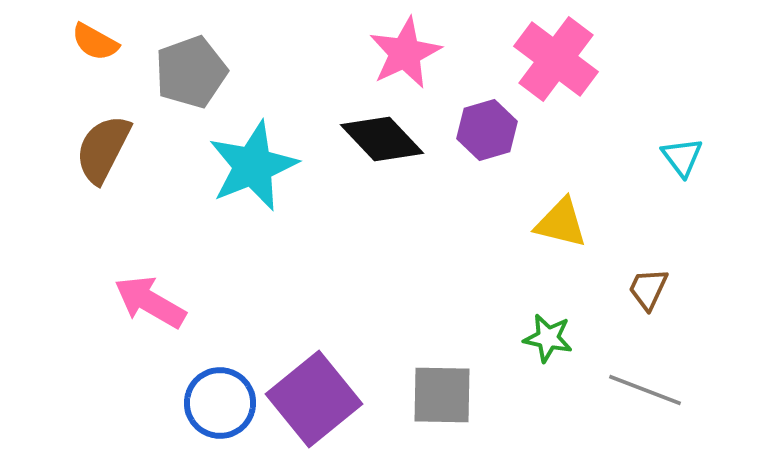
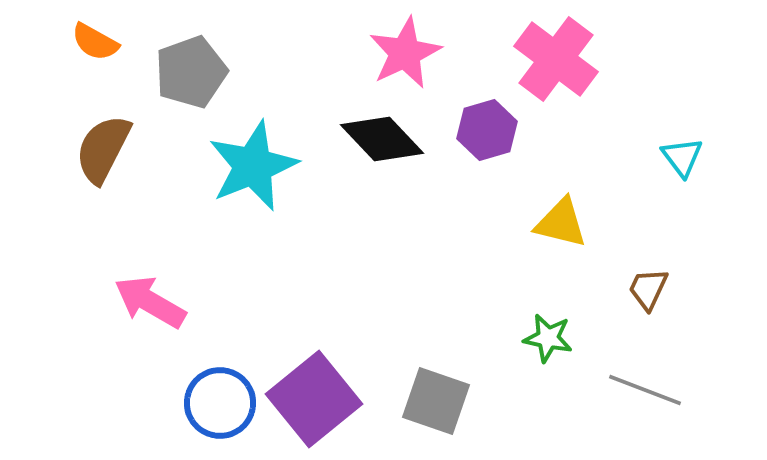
gray square: moved 6 px left, 6 px down; rotated 18 degrees clockwise
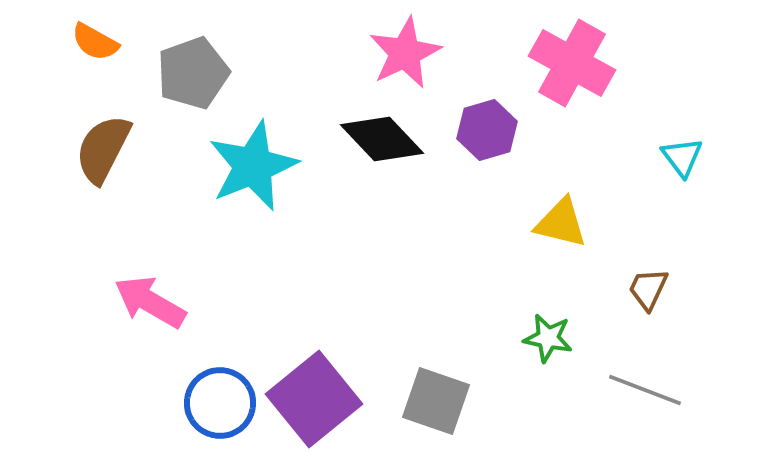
pink cross: moved 16 px right, 4 px down; rotated 8 degrees counterclockwise
gray pentagon: moved 2 px right, 1 px down
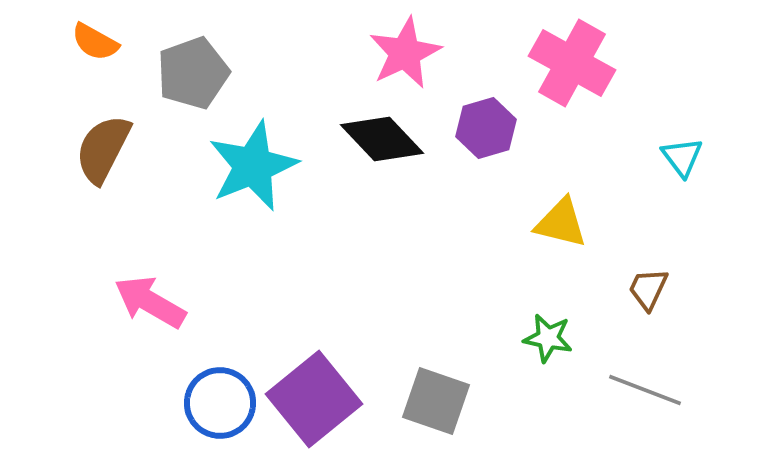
purple hexagon: moved 1 px left, 2 px up
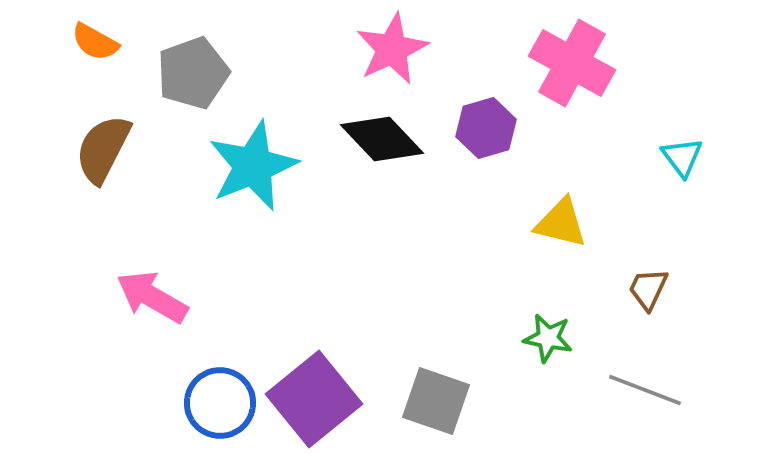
pink star: moved 13 px left, 4 px up
pink arrow: moved 2 px right, 5 px up
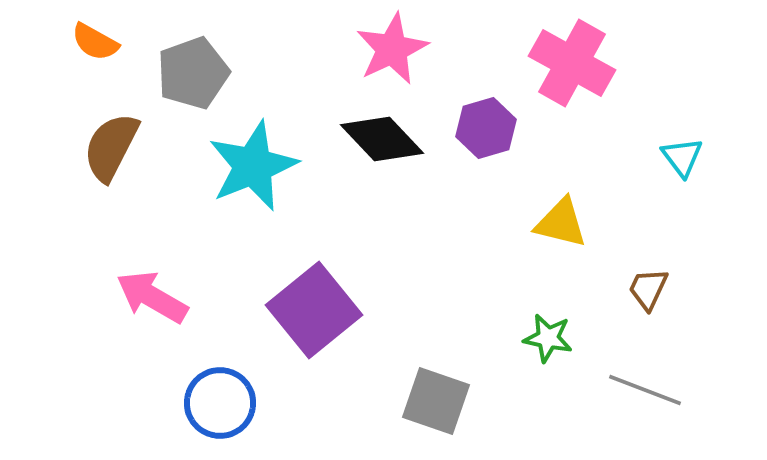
brown semicircle: moved 8 px right, 2 px up
purple square: moved 89 px up
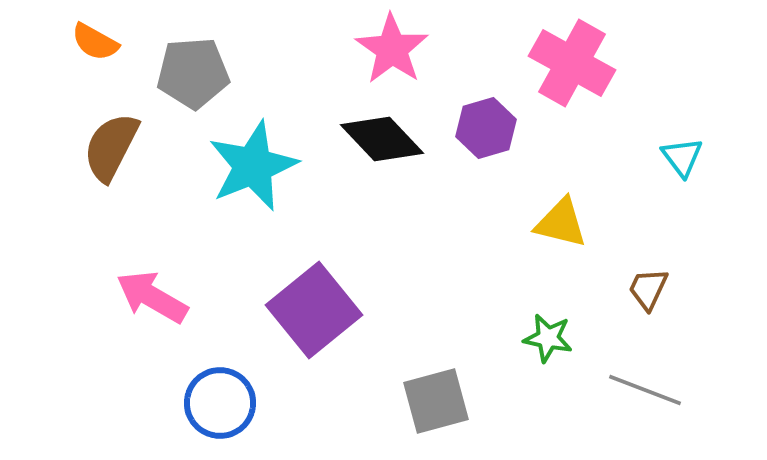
pink star: rotated 12 degrees counterclockwise
gray pentagon: rotated 16 degrees clockwise
gray square: rotated 34 degrees counterclockwise
